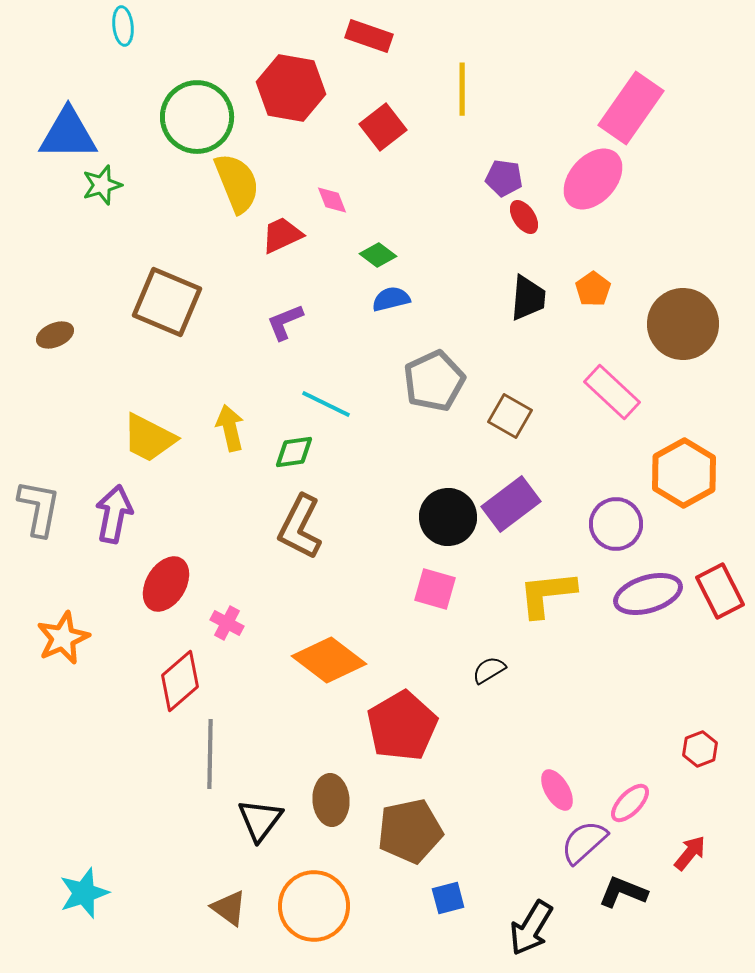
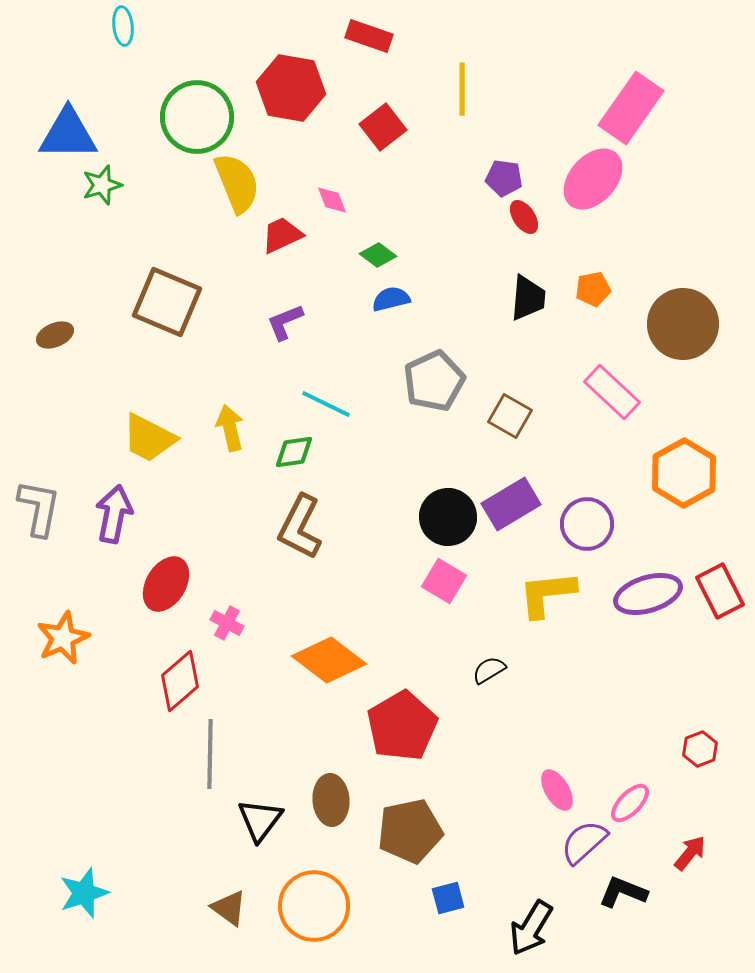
orange pentagon at (593, 289): rotated 24 degrees clockwise
purple rectangle at (511, 504): rotated 6 degrees clockwise
purple circle at (616, 524): moved 29 px left
pink square at (435, 589): moved 9 px right, 8 px up; rotated 15 degrees clockwise
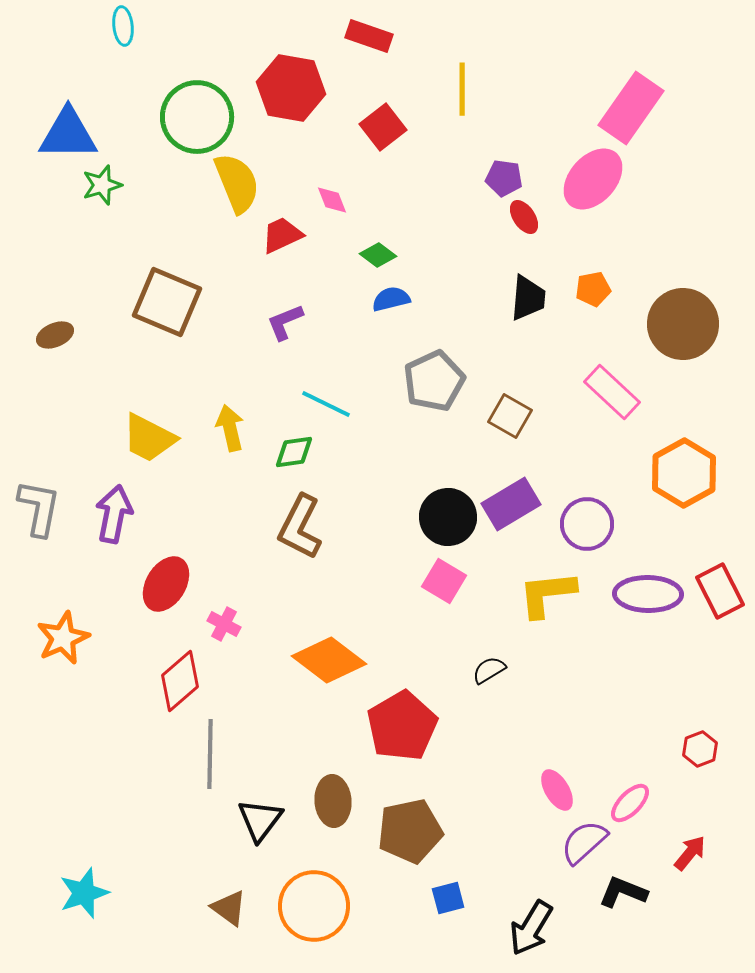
purple ellipse at (648, 594): rotated 18 degrees clockwise
pink cross at (227, 623): moved 3 px left, 1 px down
brown ellipse at (331, 800): moved 2 px right, 1 px down
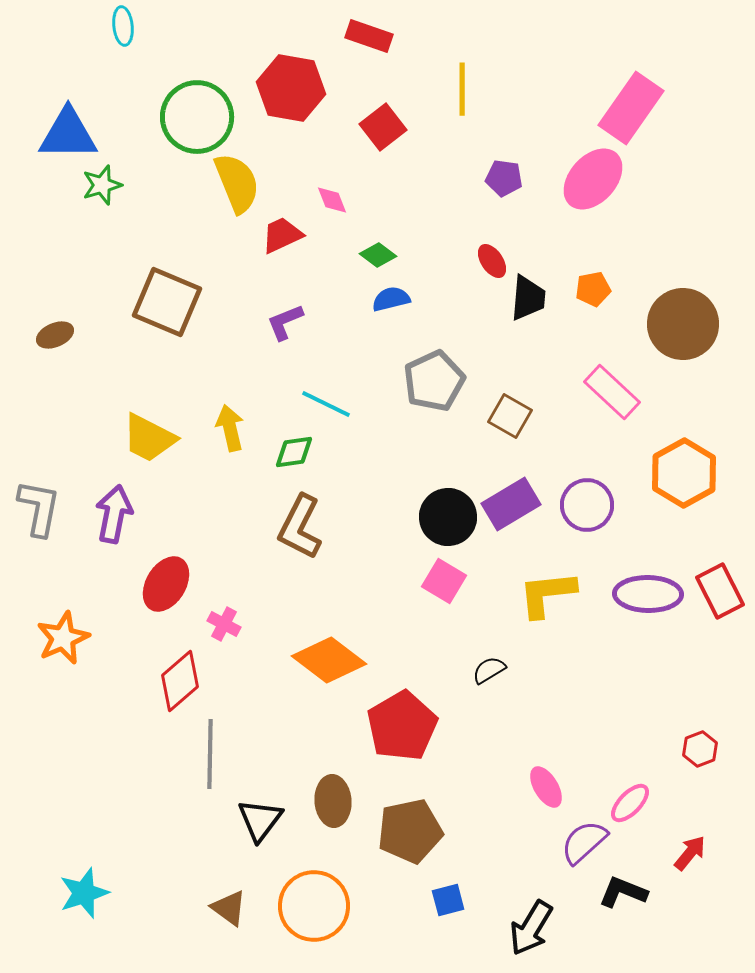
red ellipse at (524, 217): moved 32 px left, 44 px down
purple circle at (587, 524): moved 19 px up
pink ellipse at (557, 790): moved 11 px left, 3 px up
blue square at (448, 898): moved 2 px down
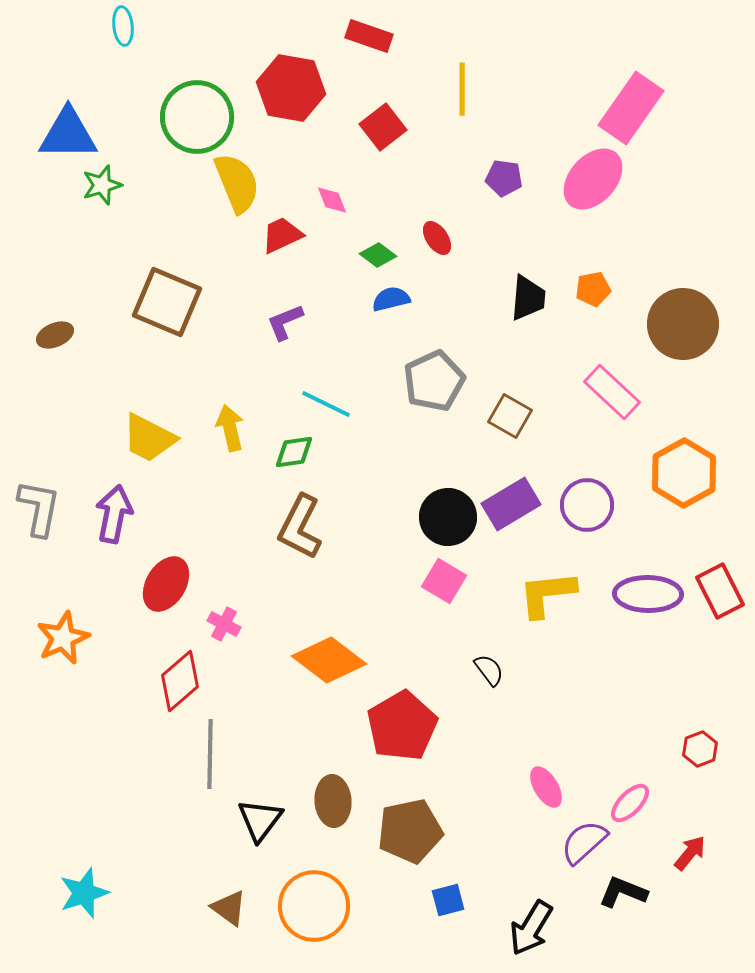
red ellipse at (492, 261): moved 55 px left, 23 px up
black semicircle at (489, 670): rotated 84 degrees clockwise
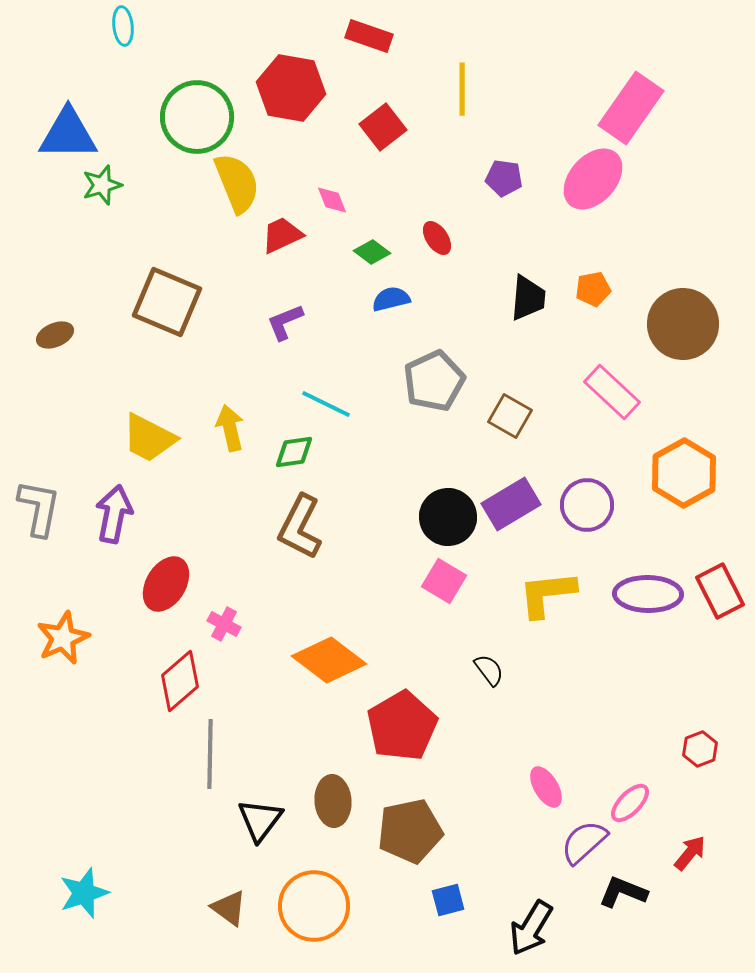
green diamond at (378, 255): moved 6 px left, 3 px up
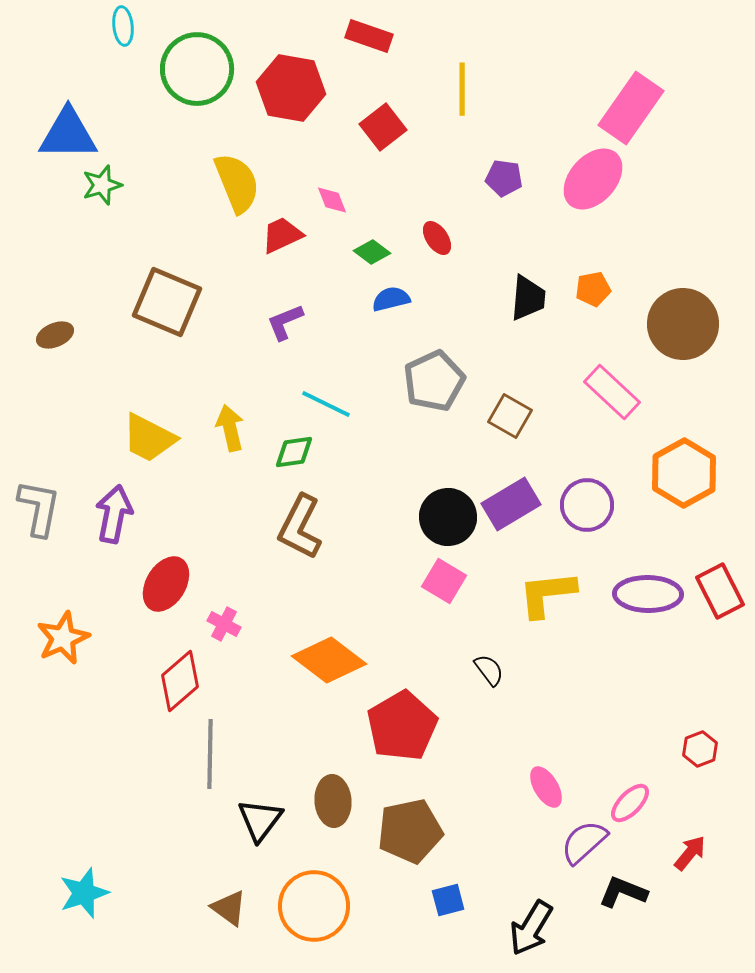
green circle at (197, 117): moved 48 px up
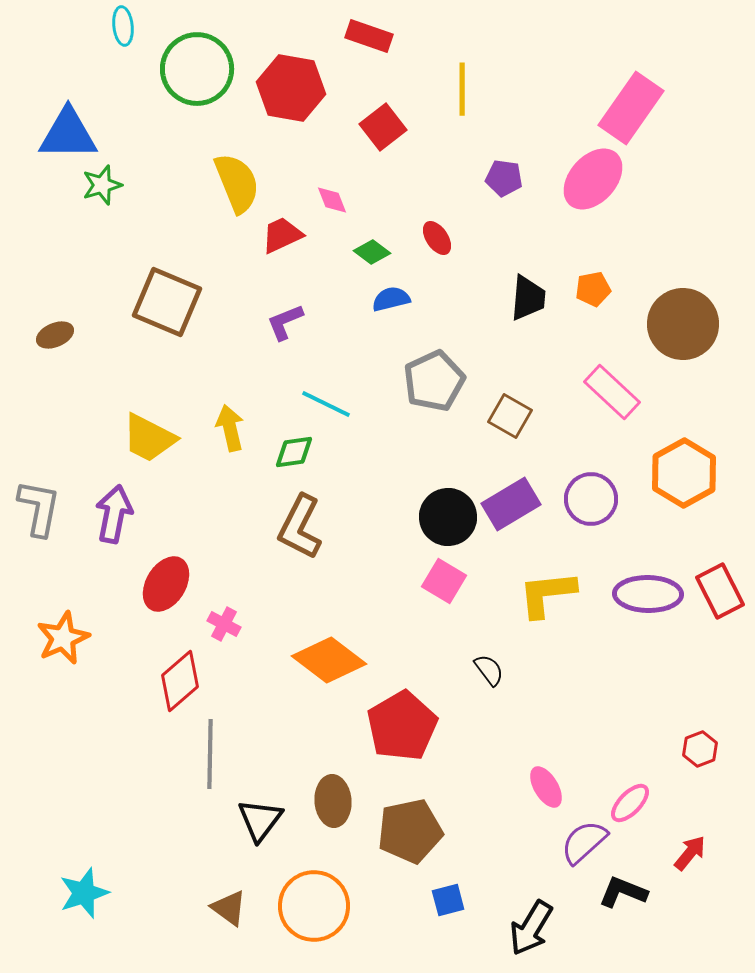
purple circle at (587, 505): moved 4 px right, 6 px up
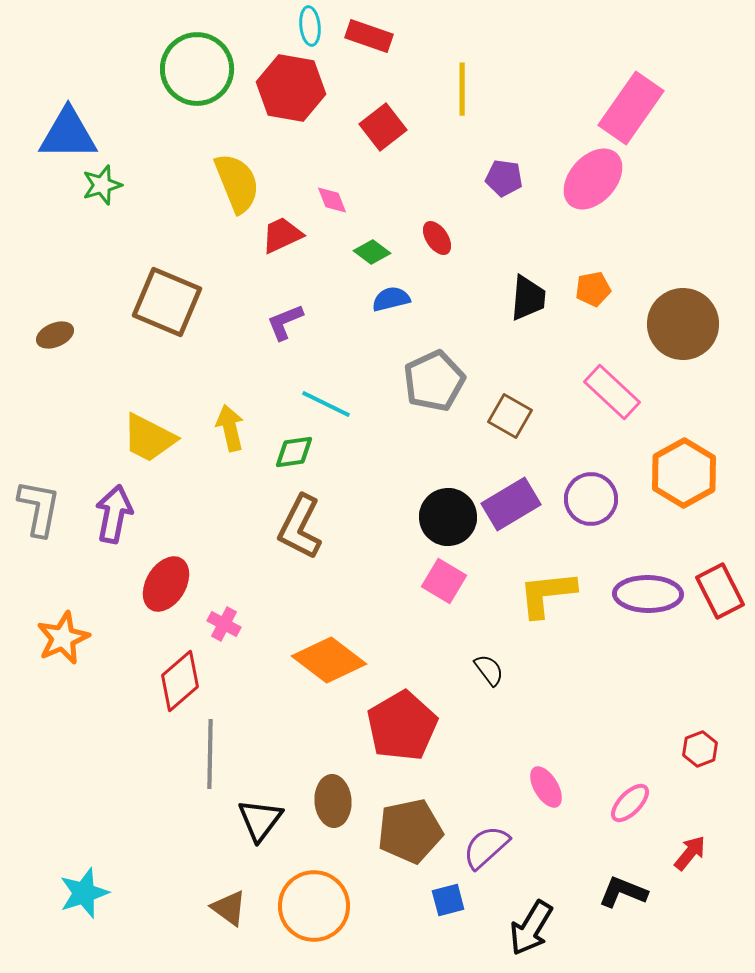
cyan ellipse at (123, 26): moved 187 px right
purple semicircle at (584, 842): moved 98 px left, 5 px down
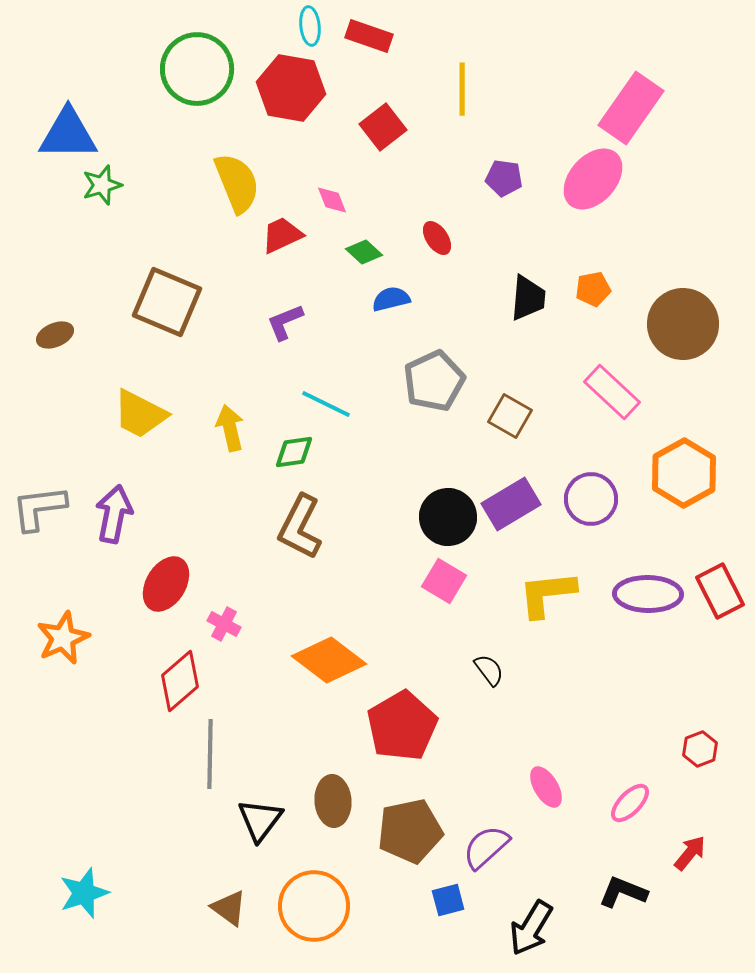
green diamond at (372, 252): moved 8 px left; rotated 6 degrees clockwise
yellow trapezoid at (149, 438): moved 9 px left, 24 px up
gray L-shape at (39, 508): rotated 108 degrees counterclockwise
